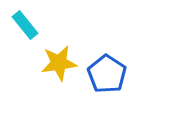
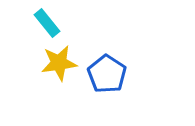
cyan rectangle: moved 22 px right, 2 px up
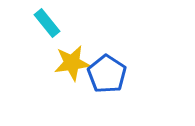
yellow star: moved 13 px right
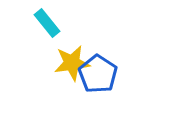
blue pentagon: moved 9 px left
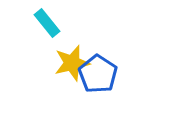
yellow star: rotated 6 degrees counterclockwise
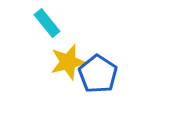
yellow star: moved 4 px left, 1 px up
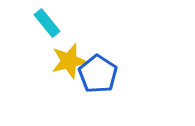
yellow star: moved 1 px right, 1 px up
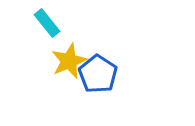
yellow star: rotated 9 degrees counterclockwise
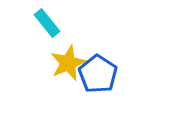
yellow star: moved 1 px left, 2 px down
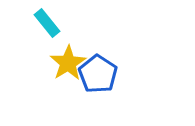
yellow star: rotated 9 degrees counterclockwise
